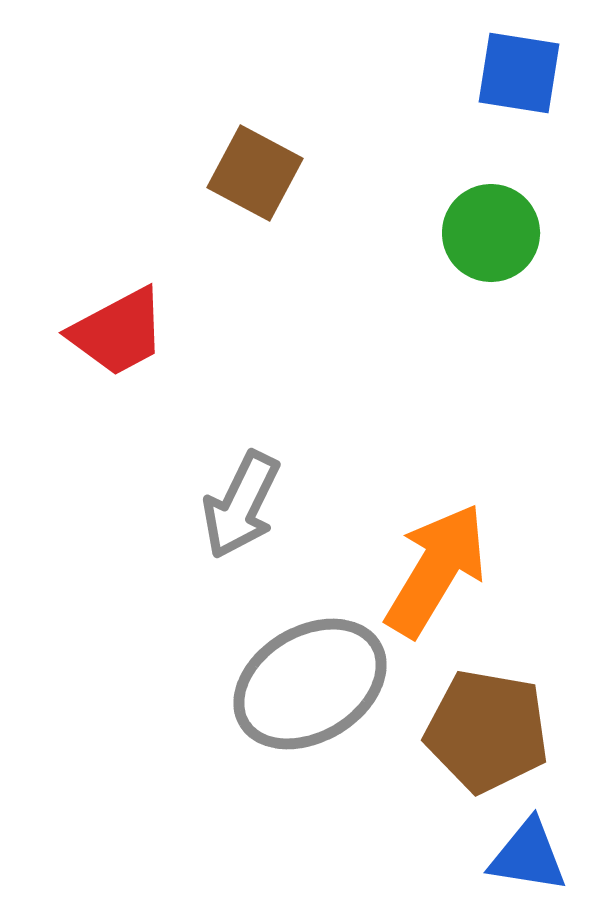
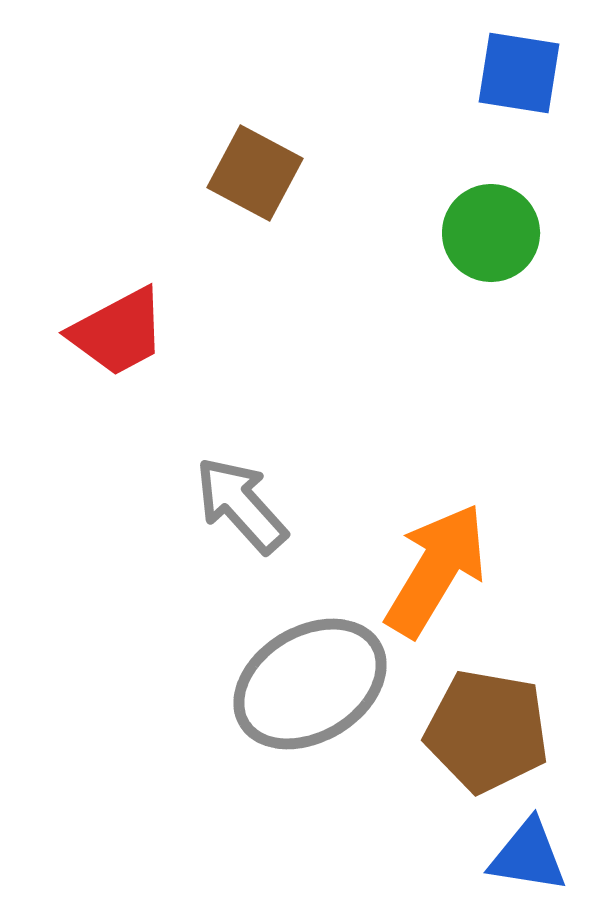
gray arrow: rotated 112 degrees clockwise
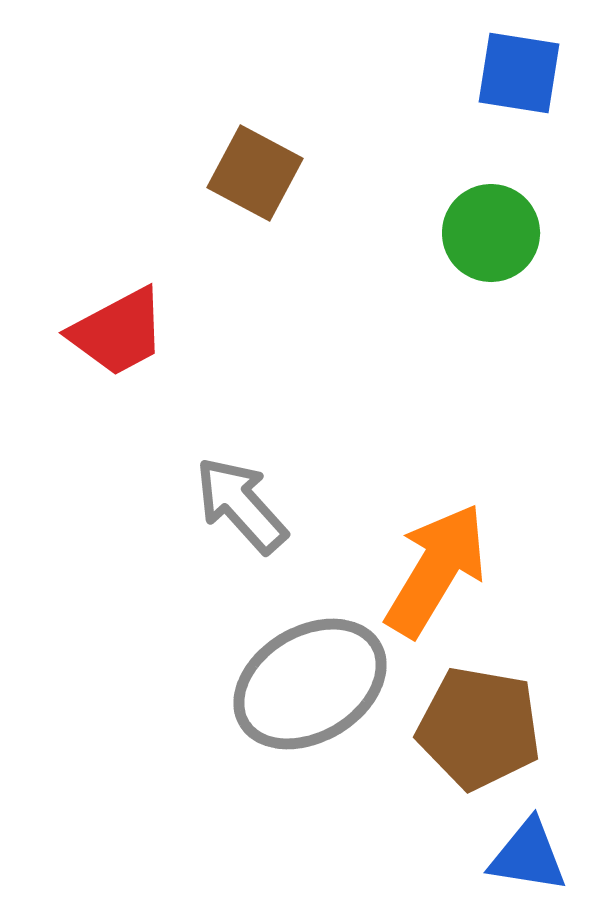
brown pentagon: moved 8 px left, 3 px up
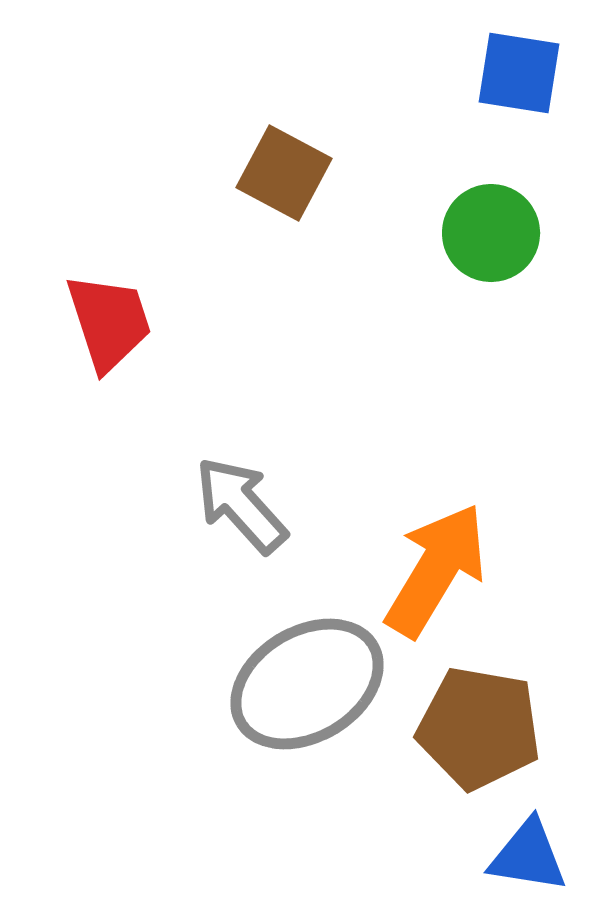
brown square: moved 29 px right
red trapezoid: moved 9 px left, 10 px up; rotated 80 degrees counterclockwise
gray ellipse: moved 3 px left
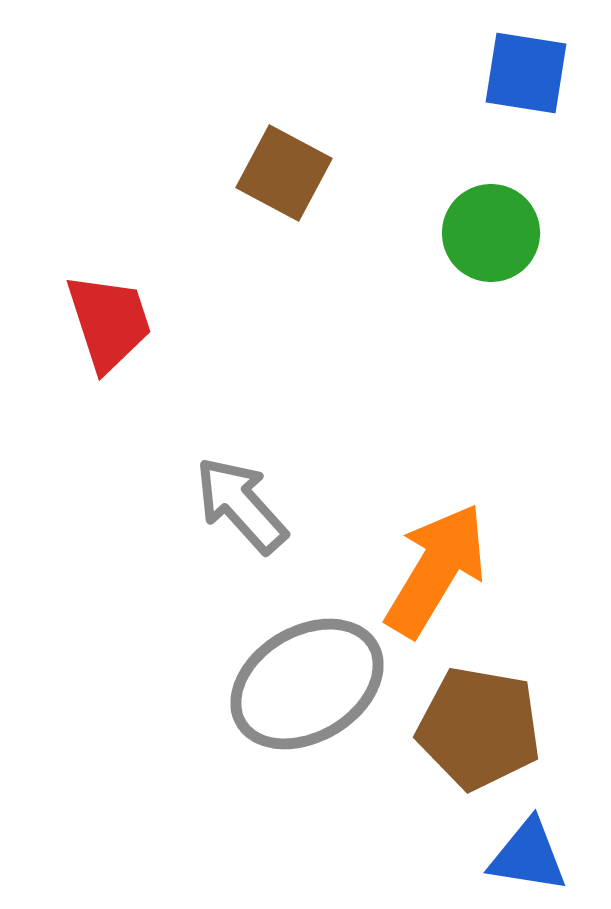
blue square: moved 7 px right
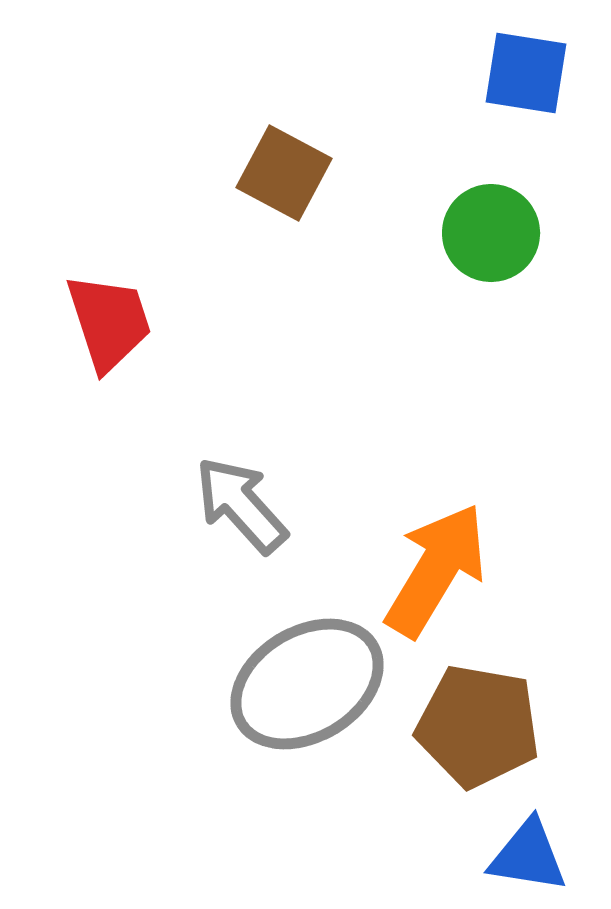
brown pentagon: moved 1 px left, 2 px up
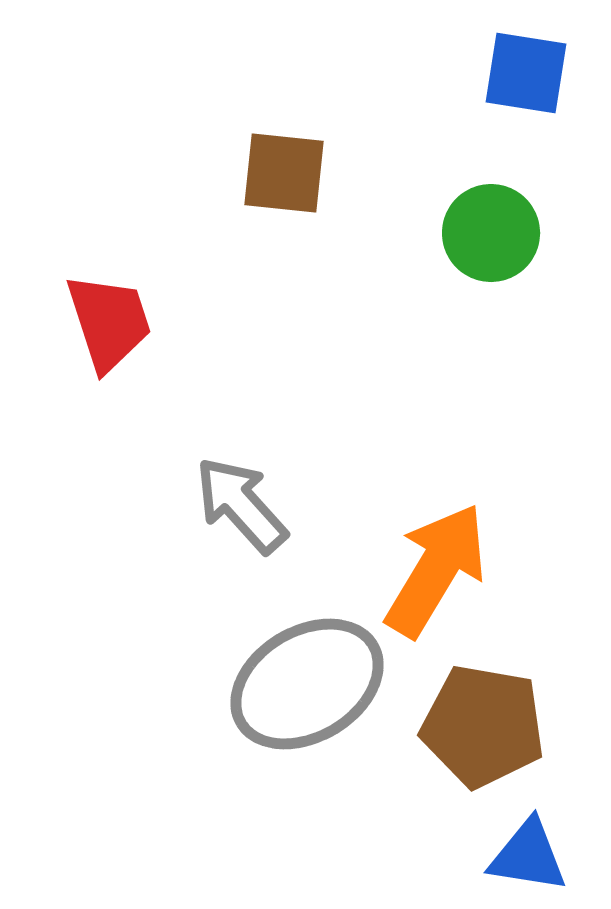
brown square: rotated 22 degrees counterclockwise
brown pentagon: moved 5 px right
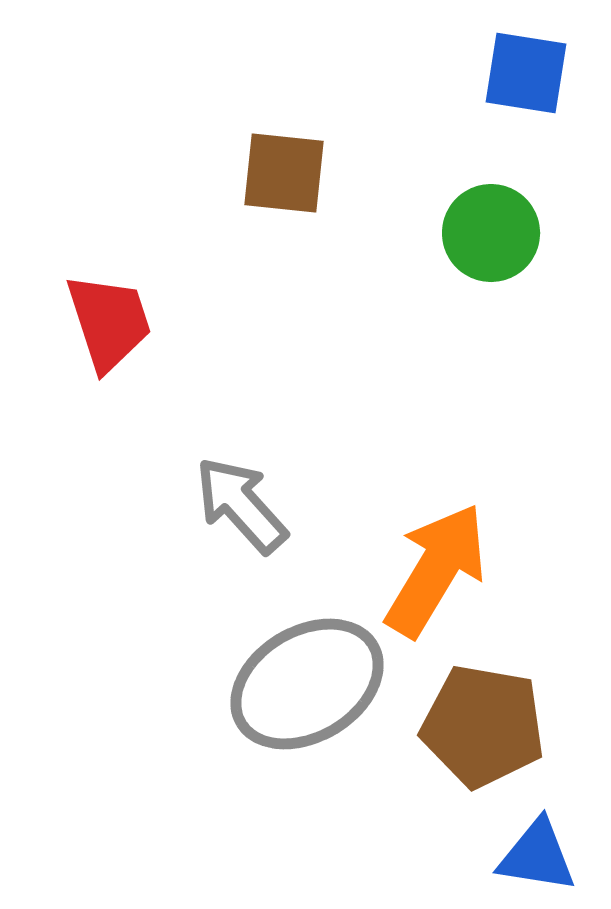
blue triangle: moved 9 px right
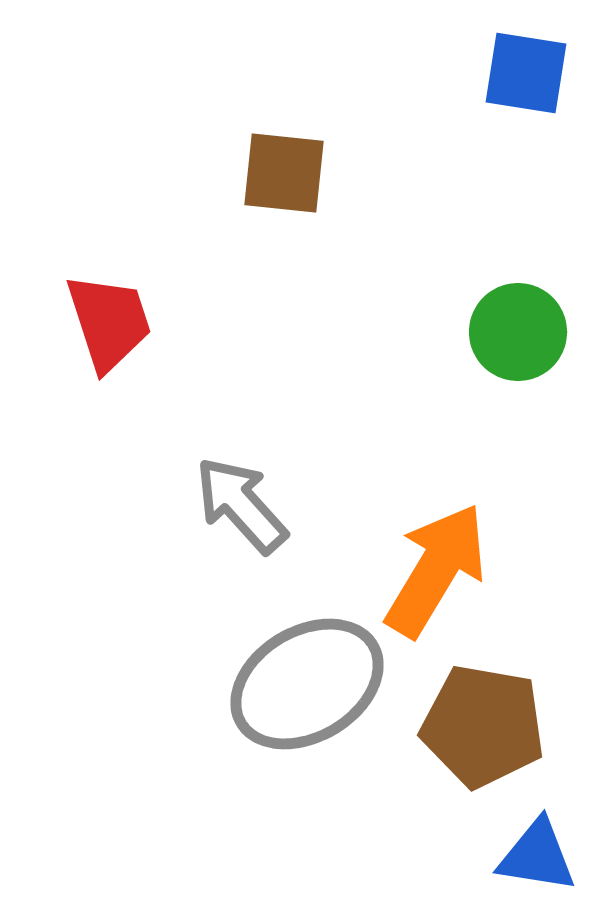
green circle: moved 27 px right, 99 px down
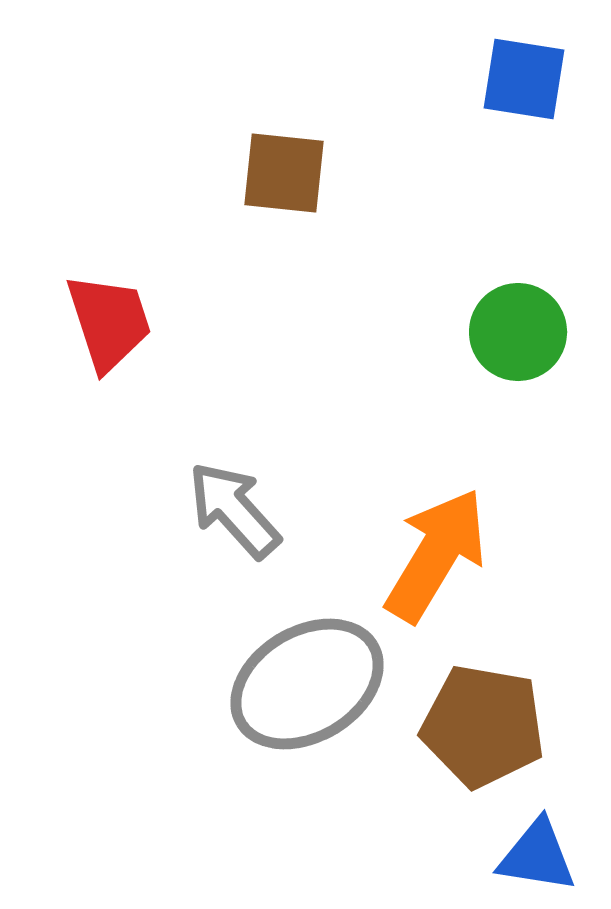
blue square: moved 2 px left, 6 px down
gray arrow: moved 7 px left, 5 px down
orange arrow: moved 15 px up
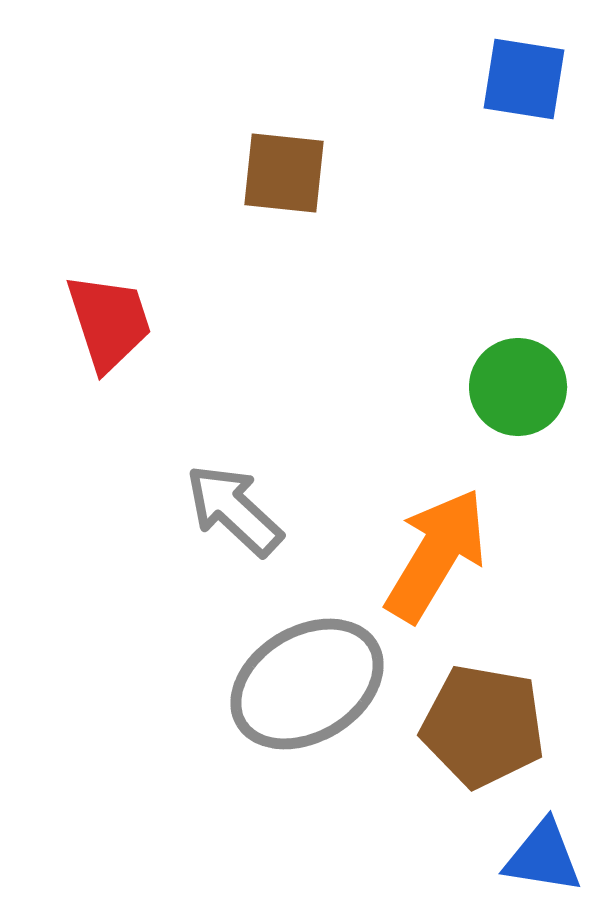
green circle: moved 55 px down
gray arrow: rotated 5 degrees counterclockwise
blue triangle: moved 6 px right, 1 px down
